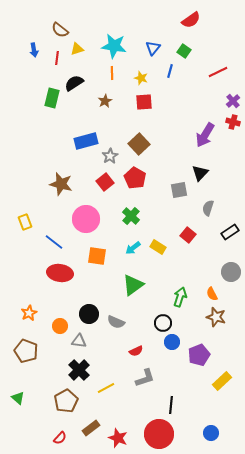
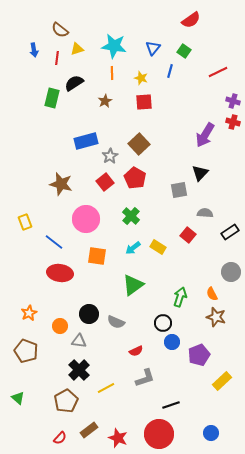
purple cross at (233, 101): rotated 32 degrees counterclockwise
gray semicircle at (208, 208): moved 3 px left, 5 px down; rotated 77 degrees clockwise
black line at (171, 405): rotated 66 degrees clockwise
brown rectangle at (91, 428): moved 2 px left, 2 px down
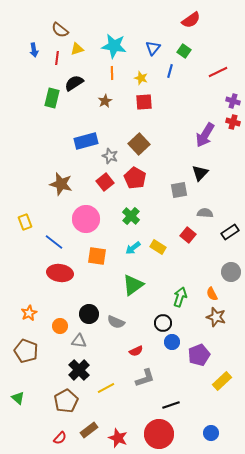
gray star at (110, 156): rotated 21 degrees counterclockwise
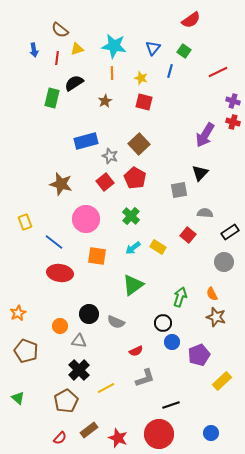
red square at (144, 102): rotated 18 degrees clockwise
gray circle at (231, 272): moved 7 px left, 10 px up
orange star at (29, 313): moved 11 px left
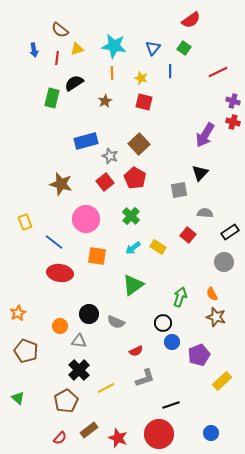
green square at (184, 51): moved 3 px up
blue line at (170, 71): rotated 16 degrees counterclockwise
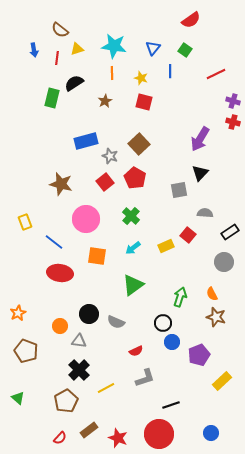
green square at (184, 48): moved 1 px right, 2 px down
red line at (218, 72): moved 2 px left, 2 px down
purple arrow at (205, 135): moved 5 px left, 4 px down
yellow rectangle at (158, 247): moved 8 px right, 1 px up; rotated 56 degrees counterclockwise
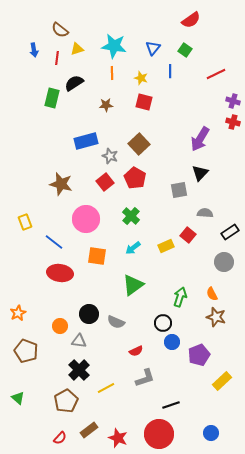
brown star at (105, 101): moved 1 px right, 4 px down; rotated 24 degrees clockwise
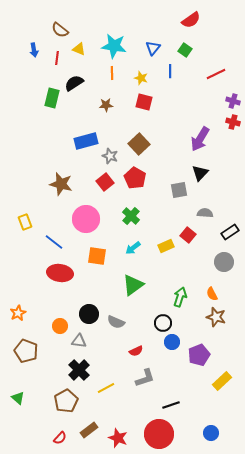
yellow triangle at (77, 49): moved 2 px right; rotated 40 degrees clockwise
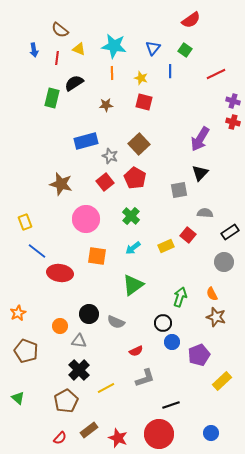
blue line at (54, 242): moved 17 px left, 9 px down
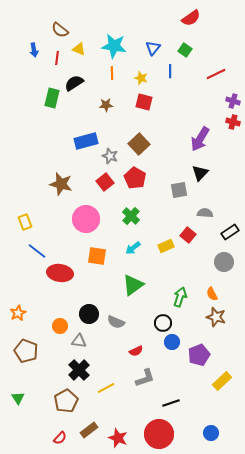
red semicircle at (191, 20): moved 2 px up
green triangle at (18, 398): rotated 16 degrees clockwise
black line at (171, 405): moved 2 px up
